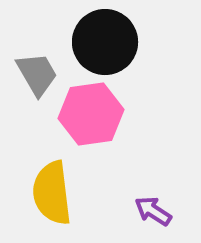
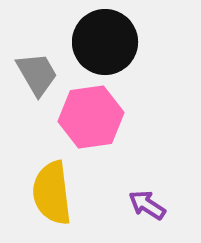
pink hexagon: moved 3 px down
purple arrow: moved 6 px left, 6 px up
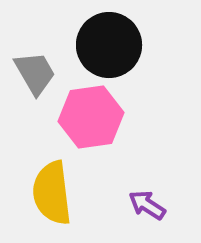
black circle: moved 4 px right, 3 px down
gray trapezoid: moved 2 px left, 1 px up
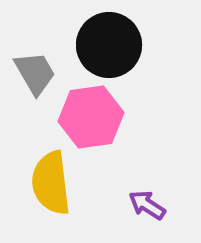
yellow semicircle: moved 1 px left, 10 px up
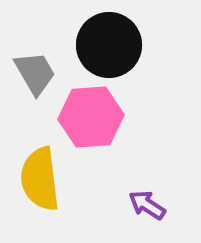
pink hexagon: rotated 4 degrees clockwise
yellow semicircle: moved 11 px left, 4 px up
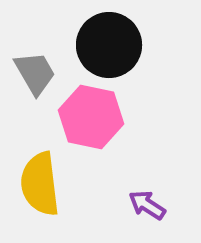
pink hexagon: rotated 16 degrees clockwise
yellow semicircle: moved 5 px down
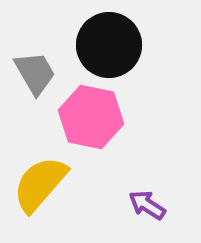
yellow semicircle: rotated 48 degrees clockwise
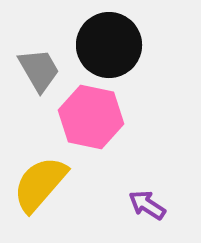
gray trapezoid: moved 4 px right, 3 px up
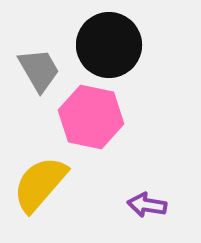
purple arrow: rotated 24 degrees counterclockwise
